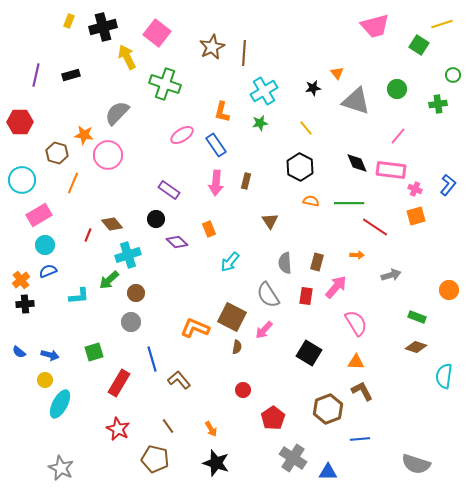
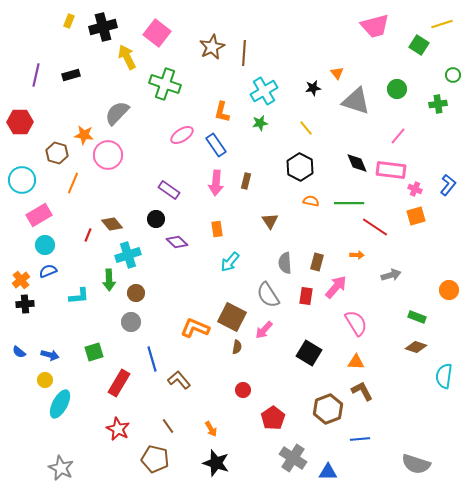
orange rectangle at (209, 229): moved 8 px right; rotated 14 degrees clockwise
green arrow at (109, 280): rotated 50 degrees counterclockwise
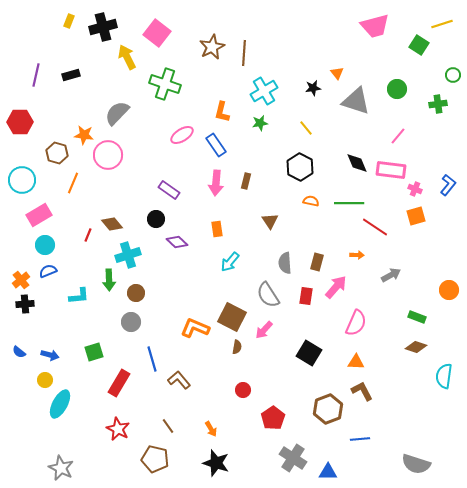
gray arrow at (391, 275): rotated 12 degrees counterclockwise
pink semicircle at (356, 323): rotated 56 degrees clockwise
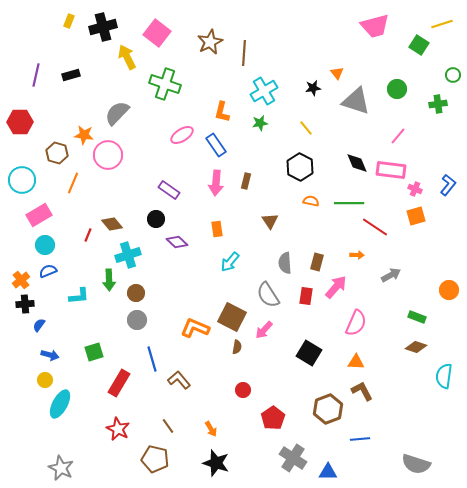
brown star at (212, 47): moved 2 px left, 5 px up
gray circle at (131, 322): moved 6 px right, 2 px up
blue semicircle at (19, 352): moved 20 px right, 27 px up; rotated 88 degrees clockwise
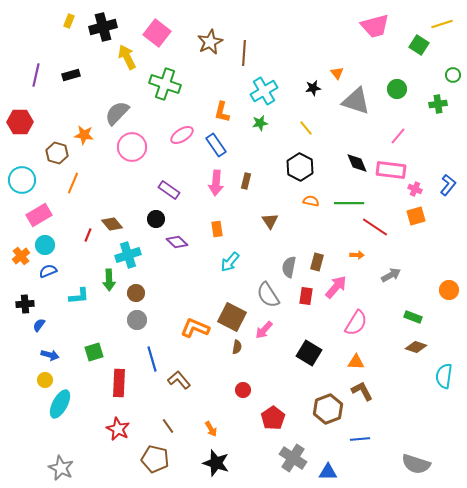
pink circle at (108, 155): moved 24 px right, 8 px up
gray semicircle at (285, 263): moved 4 px right, 4 px down; rotated 15 degrees clockwise
orange cross at (21, 280): moved 24 px up
green rectangle at (417, 317): moved 4 px left
pink semicircle at (356, 323): rotated 8 degrees clockwise
red rectangle at (119, 383): rotated 28 degrees counterclockwise
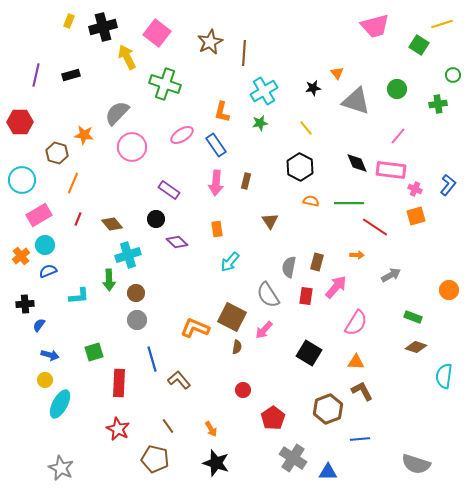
red line at (88, 235): moved 10 px left, 16 px up
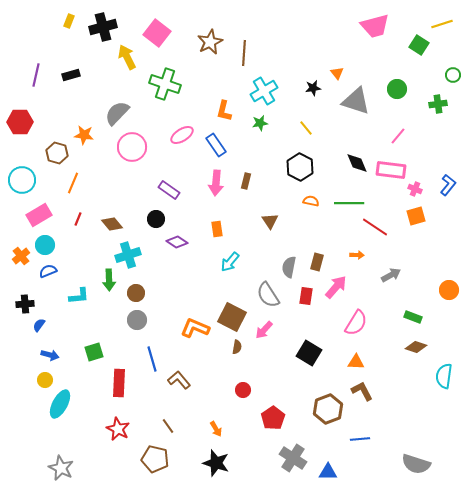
orange L-shape at (222, 112): moved 2 px right, 1 px up
purple diamond at (177, 242): rotated 10 degrees counterclockwise
orange arrow at (211, 429): moved 5 px right
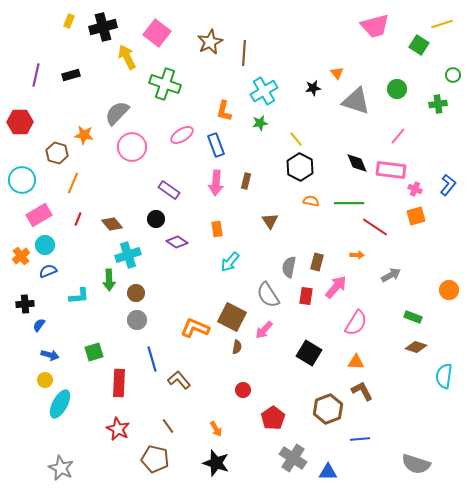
yellow line at (306, 128): moved 10 px left, 11 px down
blue rectangle at (216, 145): rotated 15 degrees clockwise
